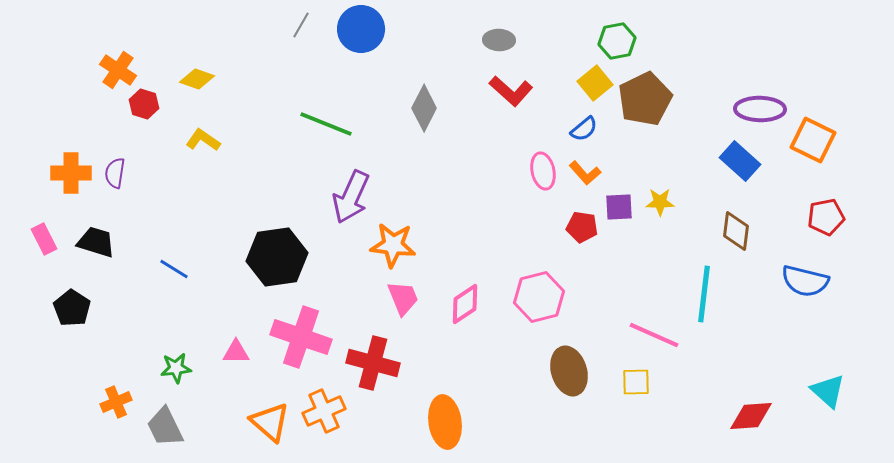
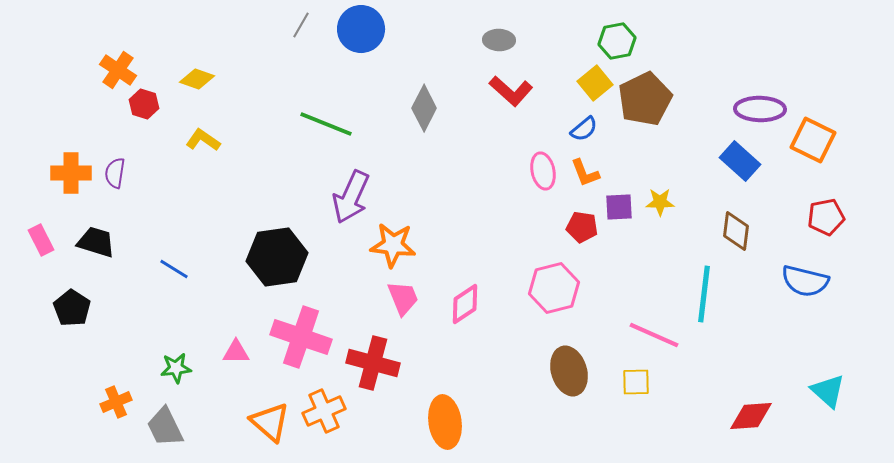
orange L-shape at (585, 173): rotated 20 degrees clockwise
pink rectangle at (44, 239): moved 3 px left, 1 px down
pink hexagon at (539, 297): moved 15 px right, 9 px up
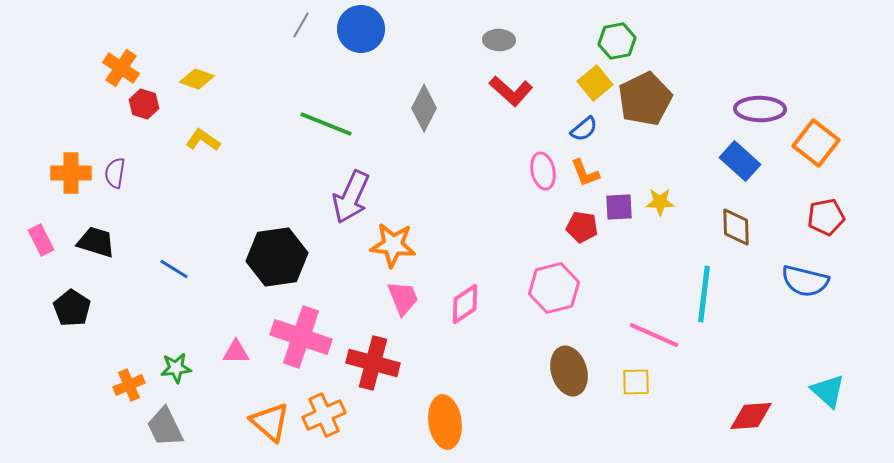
orange cross at (118, 70): moved 3 px right, 2 px up
orange square at (813, 140): moved 3 px right, 3 px down; rotated 12 degrees clockwise
brown diamond at (736, 231): moved 4 px up; rotated 9 degrees counterclockwise
orange cross at (116, 402): moved 13 px right, 17 px up
orange cross at (324, 411): moved 4 px down
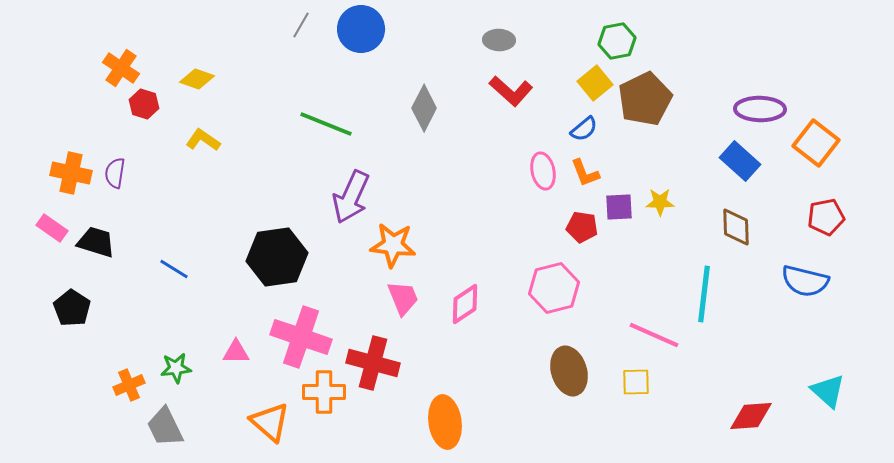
orange cross at (71, 173): rotated 12 degrees clockwise
pink rectangle at (41, 240): moved 11 px right, 12 px up; rotated 28 degrees counterclockwise
orange cross at (324, 415): moved 23 px up; rotated 24 degrees clockwise
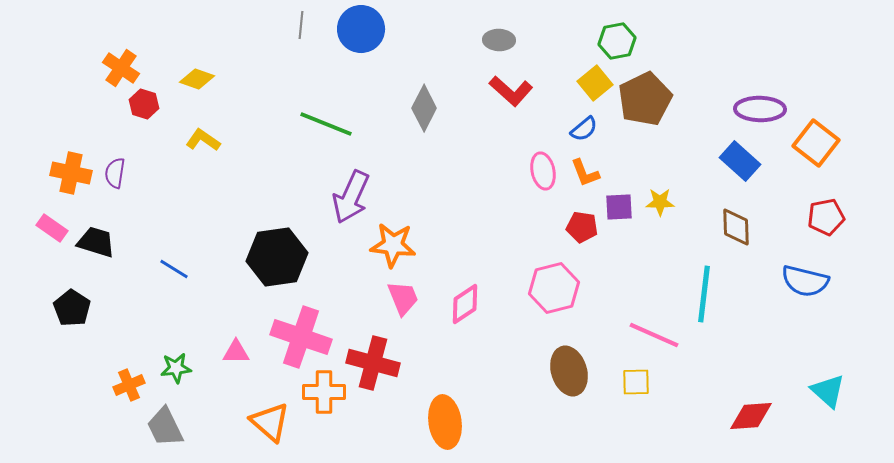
gray line at (301, 25): rotated 24 degrees counterclockwise
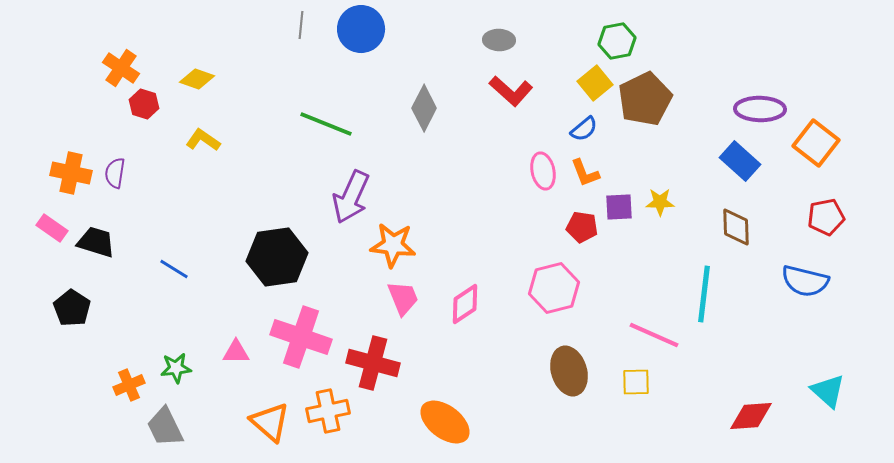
orange cross at (324, 392): moved 4 px right, 19 px down; rotated 12 degrees counterclockwise
orange ellipse at (445, 422): rotated 45 degrees counterclockwise
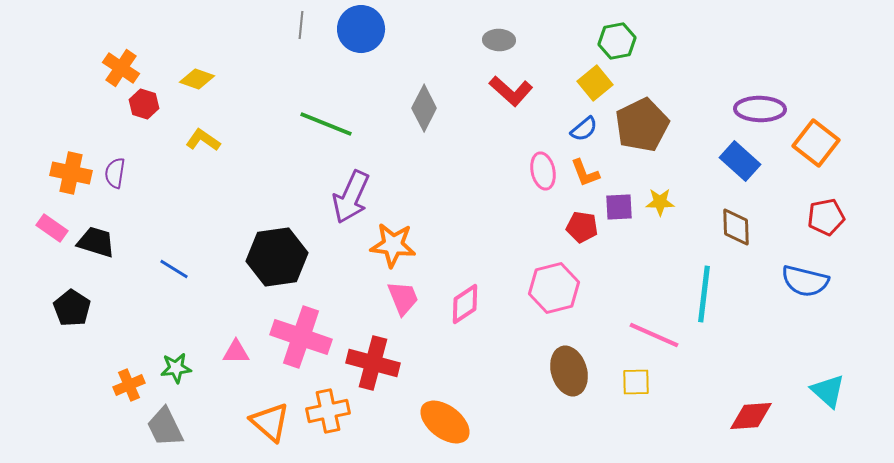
brown pentagon at (645, 99): moved 3 px left, 26 px down
